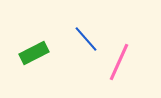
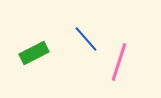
pink line: rotated 6 degrees counterclockwise
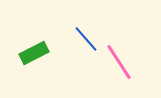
pink line: rotated 51 degrees counterclockwise
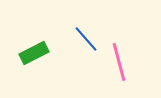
pink line: rotated 18 degrees clockwise
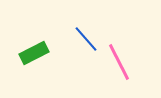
pink line: rotated 12 degrees counterclockwise
